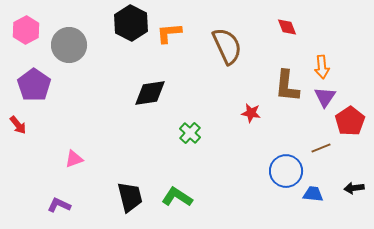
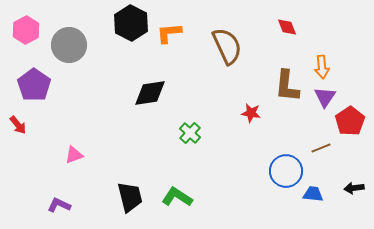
pink triangle: moved 4 px up
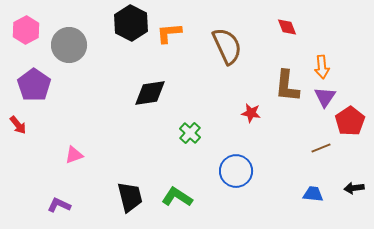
blue circle: moved 50 px left
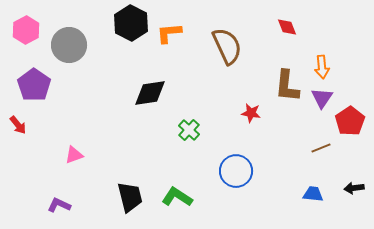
purple triangle: moved 3 px left, 1 px down
green cross: moved 1 px left, 3 px up
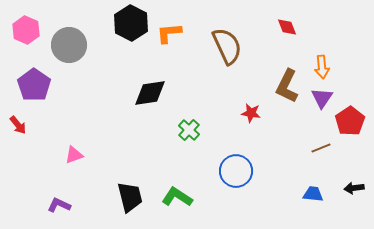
pink hexagon: rotated 8 degrees counterclockwise
brown L-shape: rotated 20 degrees clockwise
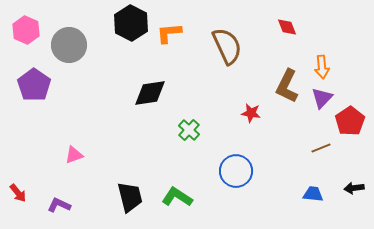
purple triangle: rotated 10 degrees clockwise
red arrow: moved 68 px down
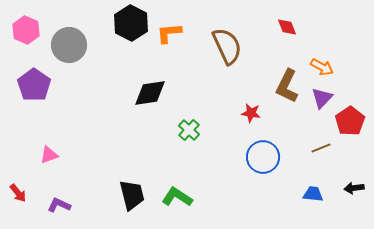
orange arrow: rotated 55 degrees counterclockwise
pink triangle: moved 25 px left
blue circle: moved 27 px right, 14 px up
black trapezoid: moved 2 px right, 2 px up
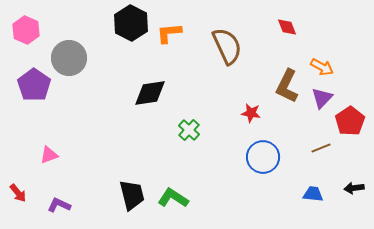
gray circle: moved 13 px down
green L-shape: moved 4 px left, 1 px down
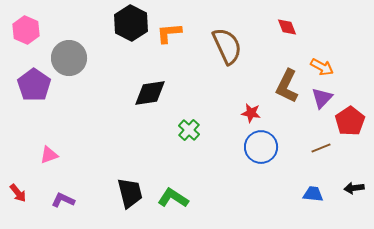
blue circle: moved 2 px left, 10 px up
black trapezoid: moved 2 px left, 2 px up
purple L-shape: moved 4 px right, 5 px up
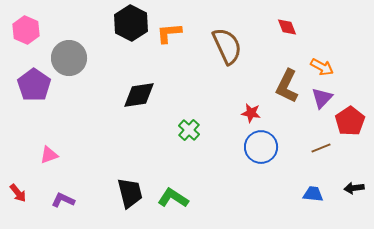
black diamond: moved 11 px left, 2 px down
